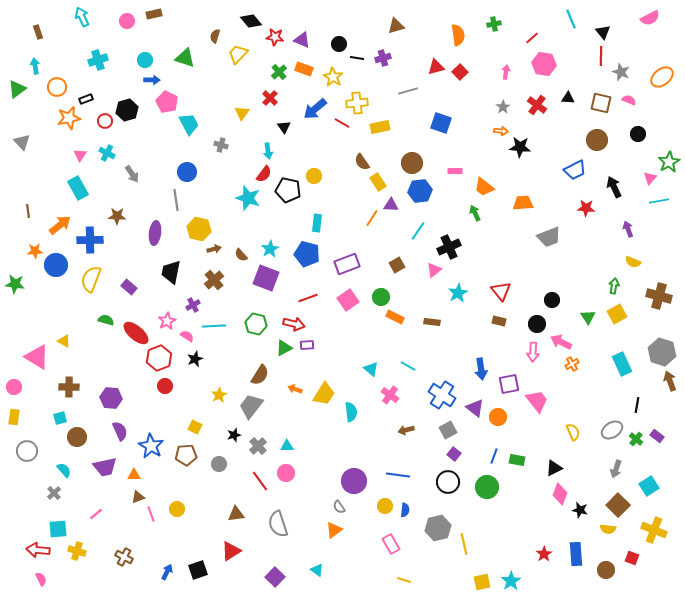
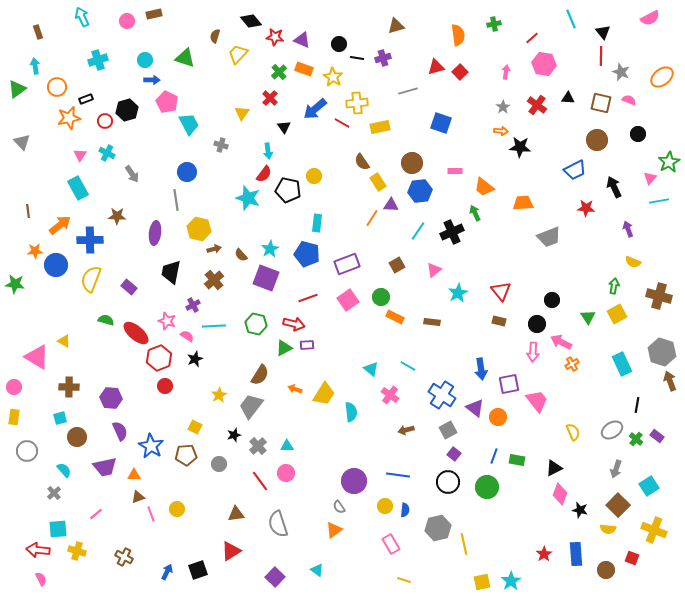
black cross at (449, 247): moved 3 px right, 15 px up
pink star at (167, 321): rotated 24 degrees counterclockwise
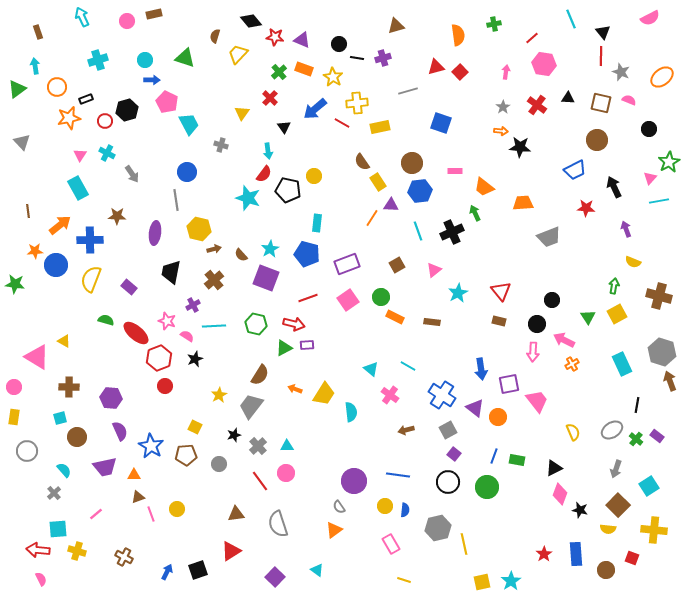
black circle at (638, 134): moved 11 px right, 5 px up
purple arrow at (628, 229): moved 2 px left
cyan line at (418, 231): rotated 54 degrees counterclockwise
pink arrow at (561, 342): moved 3 px right, 2 px up
yellow cross at (654, 530): rotated 15 degrees counterclockwise
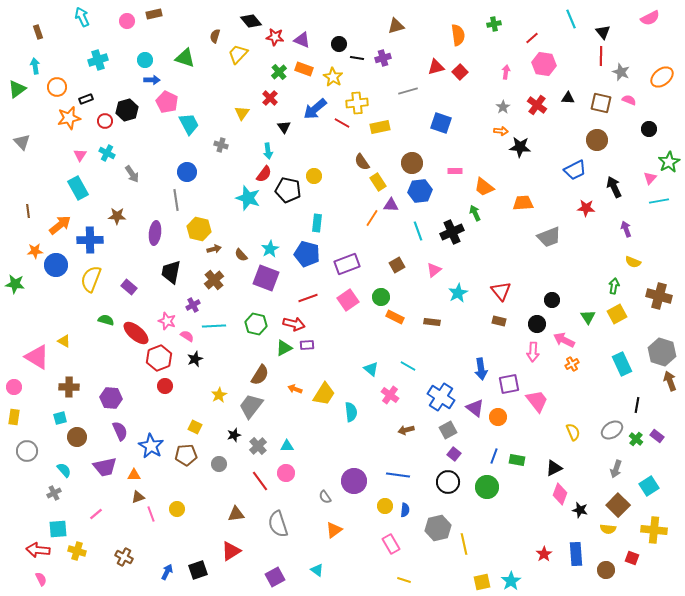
blue cross at (442, 395): moved 1 px left, 2 px down
gray cross at (54, 493): rotated 16 degrees clockwise
gray semicircle at (339, 507): moved 14 px left, 10 px up
purple square at (275, 577): rotated 18 degrees clockwise
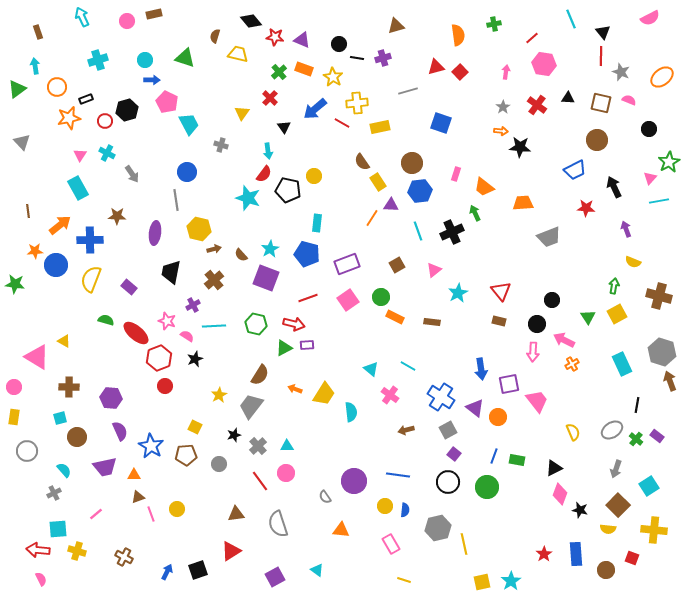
yellow trapezoid at (238, 54): rotated 60 degrees clockwise
pink rectangle at (455, 171): moved 1 px right, 3 px down; rotated 72 degrees counterclockwise
orange triangle at (334, 530): moved 7 px right; rotated 42 degrees clockwise
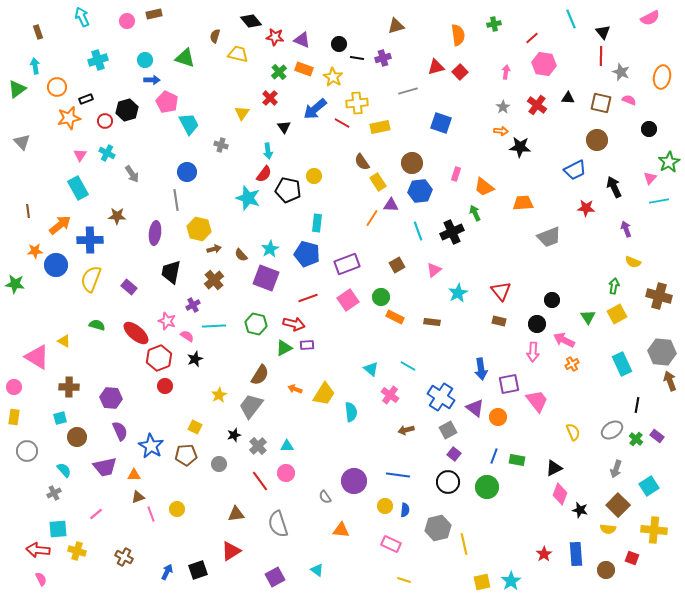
orange ellipse at (662, 77): rotated 40 degrees counterclockwise
green semicircle at (106, 320): moved 9 px left, 5 px down
gray hexagon at (662, 352): rotated 12 degrees counterclockwise
pink rectangle at (391, 544): rotated 36 degrees counterclockwise
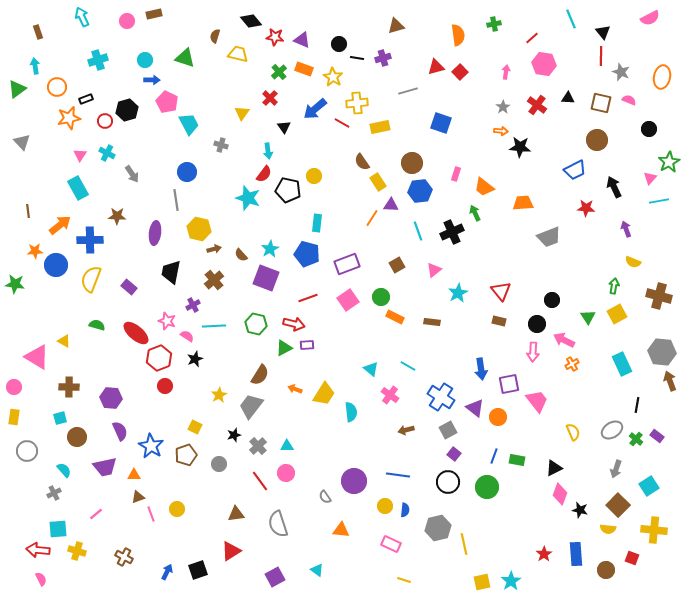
brown pentagon at (186, 455): rotated 15 degrees counterclockwise
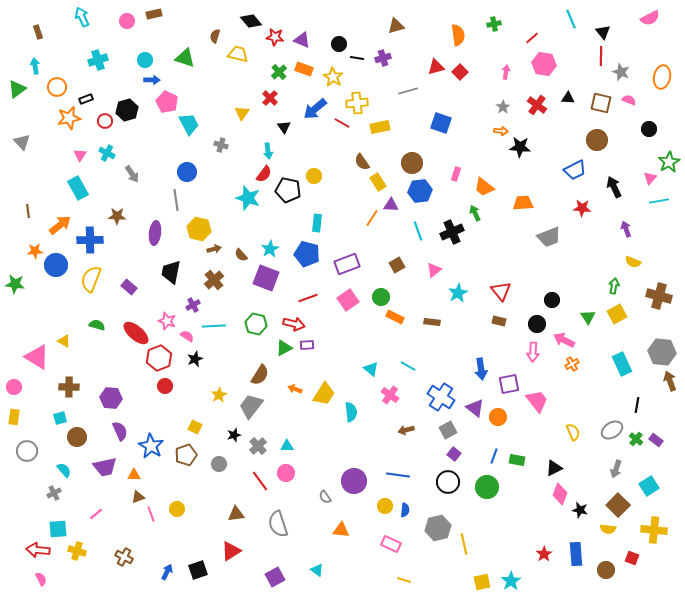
red star at (586, 208): moved 4 px left
purple rectangle at (657, 436): moved 1 px left, 4 px down
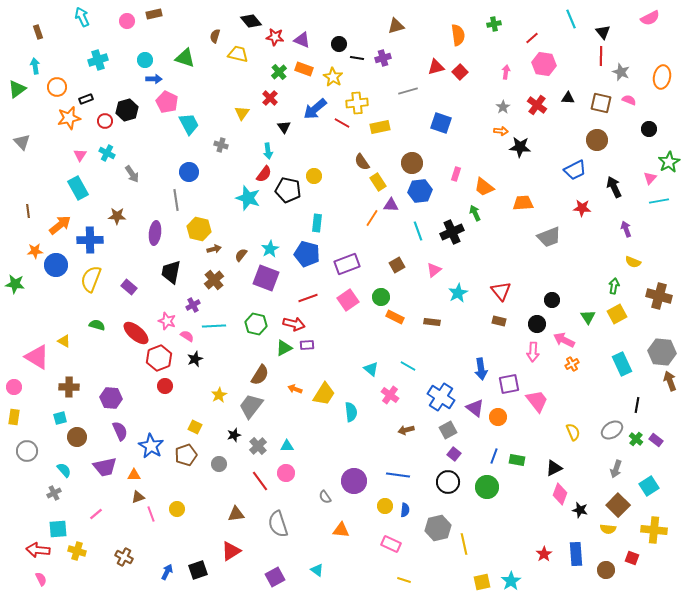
blue arrow at (152, 80): moved 2 px right, 1 px up
blue circle at (187, 172): moved 2 px right
brown semicircle at (241, 255): rotated 80 degrees clockwise
